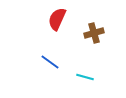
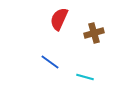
red semicircle: moved 2 px right
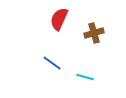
blue line: moved 2 px right, 1 px down
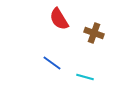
red semicircle: rotated 55 degrees counterclockwise
brown cross: rotated 36 degrees clockwise
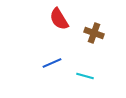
blue line: rotated 60 degrees counterclockwise
cyan line: moved 1 px up
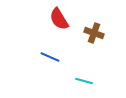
blue line: moved 2 px left, 6 px up; rotated 48 degrees clockwise
cyan line: moved 1 px left, 5 px down
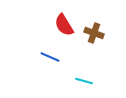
red semicircle: moved 5 px right, 6 px down
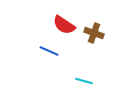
red semicircle: rotated 25 degrees counterclockwise
blue line: moved 1 px left, 6 px up
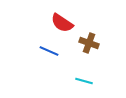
red semicircle: moved 2 px left, 2 px up
brown cross: moved 5 px left, 10 px down
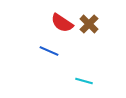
brown cross: moved 19 px up; rotated 24 degrees clockwise
